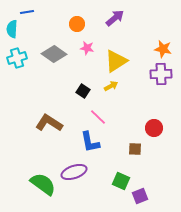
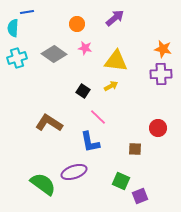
cyan semicircle: moved 1 px right, 1 px up
pink star: moved 2 px left
yellow triangle: rotated 40 degrees clockwise
red circle: moved 4 px right
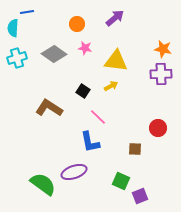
brown L-shape: moved 15 px up
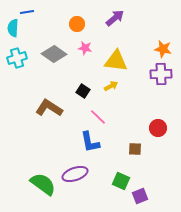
purple ellipse: moved 1 px right, 2 px down
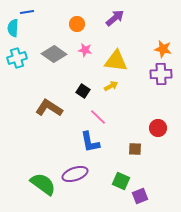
pink star: moved 2 px down
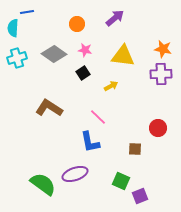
yellow triangle: moved 7 px right, 5 px up
black square: moved 18 px up; rotated 24 degrees clockwise
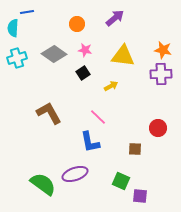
orange star: moved 1 px down
brown L-shape: moved 5 px down; rotated 28 degrees clockwise
purple square: rotated 28 degrees clockwise
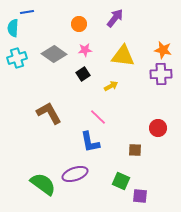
purple arrow: rotated 12 degrees counterclockwise
orange circle: moved 2 px right
pink star: rotated 16 degrees counterclockwise
black square: moved 1 px down
brown square: moved 1 px down
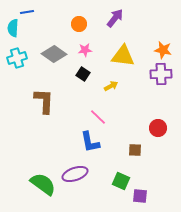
black square: rotated 24 degrees counterclockwise
brown L-shape: moved 5 px left, 12 px up; rotated 32 degrees clockwise
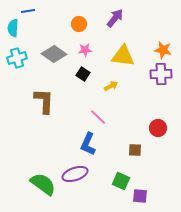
blue line: moved 1 px right, 1 px up
blue L-shape: moved 2 px left, 2 px down; rotated 35 degrees clockwise
